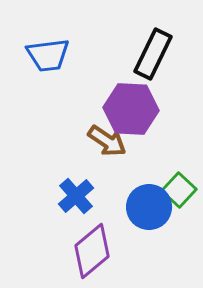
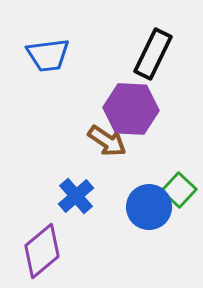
purple diamond: moved 50 px left
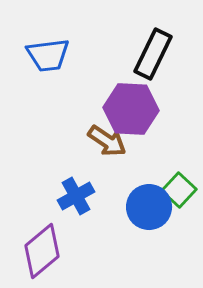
blue cross: rotated 12 degrees clockwise
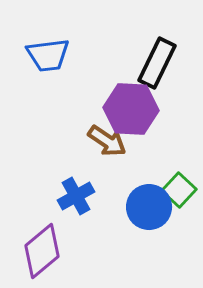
black rectangle: moved 4 px right, 9 px down
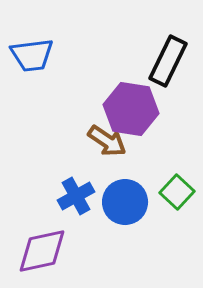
blue trapezoid: moved 16 px left
black rectangle: moved 11 px right, 2 px up
purple hexagon: rotated 6 degrees clockwise
green square: moved 2 px left, 2 px down
blue circle: moved 24 px left, 5 px up
purple diamond: rotated 28 degrees clockwise
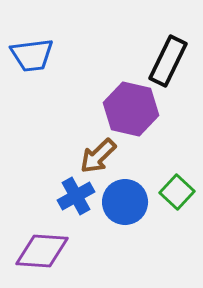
purple hexagon: rotated 4 degrees clockwise
brown arrow: moved 9 px left, 15 px down; rotated 102 degrees clockwise
purple diamond: rotated 16 degrees clockwise
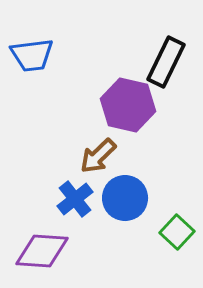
black rectangle: moved 2 px left, 1 px down
purple hexagon: moved 3 px left, 4 px up
green square: moved 40 px down
blue cross: moved 1 px left, 3 px down; rotated 9 degrees counterclockwise
blue circle: moved 4 px up
